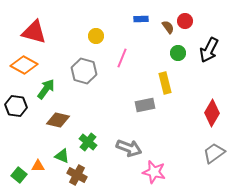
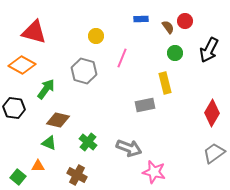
green circle: moved 3 px left
orange diamond: moved 2 px left
black hexagon: moved 2 px left, 2 px down
green triangle: moved 13 px left, 13 px up
green square: moved 1 px left, 2 px down
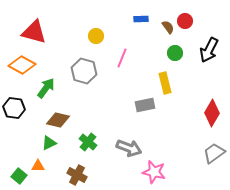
green arrow: moved 1 px up
green triangle: rotated 49 degrees counterclockwise
green square: moved 1 px right, 1 px up
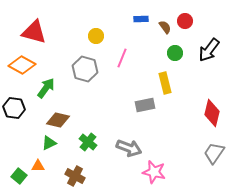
brown semicircle: moved 3 px left
black arrow: rotated 10 degrees clockwise
gray hexagon: moved 1 px right, 2 px up
red diamond: rotated 16 degrees counterclockwise
gray trapezoid: rotated 20 degrees counterclockwise
brown cross: moved 2 px left, 1 px down
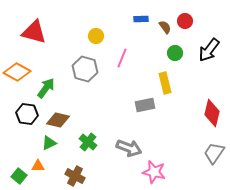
orange diamond: moved 5 px left, 7 px down
black hexagon: moved 13 px right, 6 px down
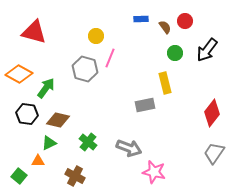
black arrow: moved 2 px left
pink line: moved 12 px left
orange diamond: moved 2 px right, 2 px down
red diamond: rotated 24 degrees clockwise
orange triangle: moved 5 px up
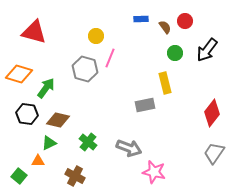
orange diamond: rotated 12 degrees counterclockwise
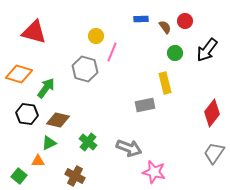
pink line: moved 2 px right, 6 px up
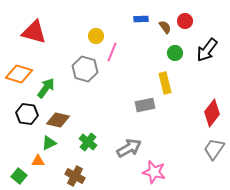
gray arrow: rotated 50 degrees counterclockwise
gray trapezoid: moved 4 px up
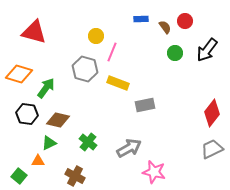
yellow rectangle: moved 47 px left; rotated 55 degrees counterclockwise
gray trapezoid: moved 2 px left; rotated 30 degrees clockwise
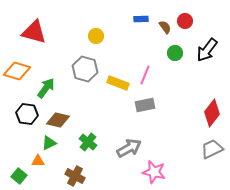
pink line: moved 33 px right, 23 px down
orange diamond: moved 2 px left, 3 px up
